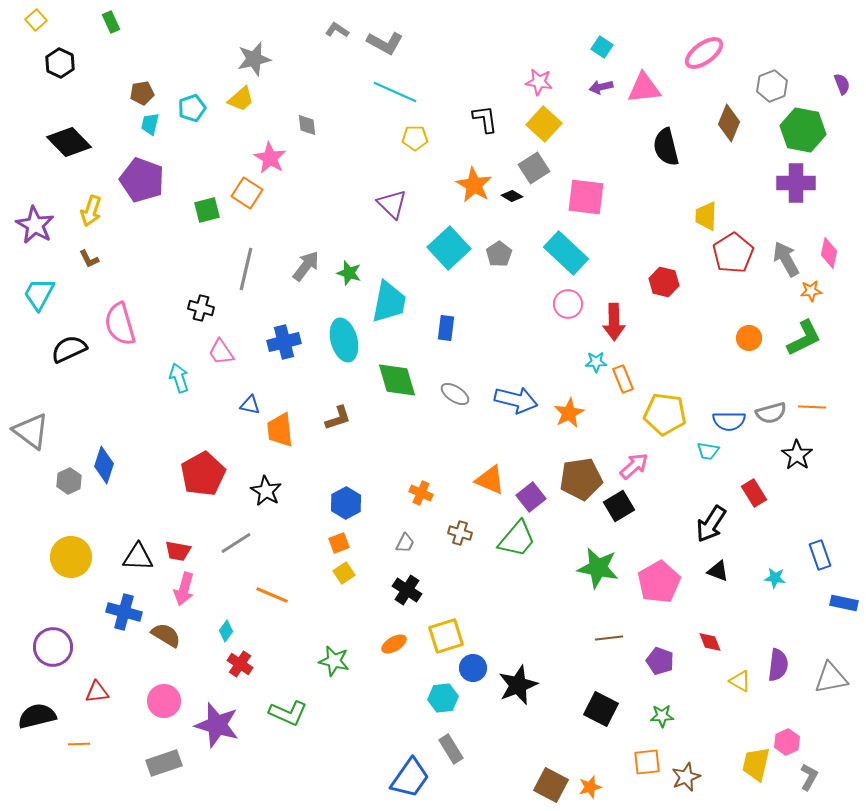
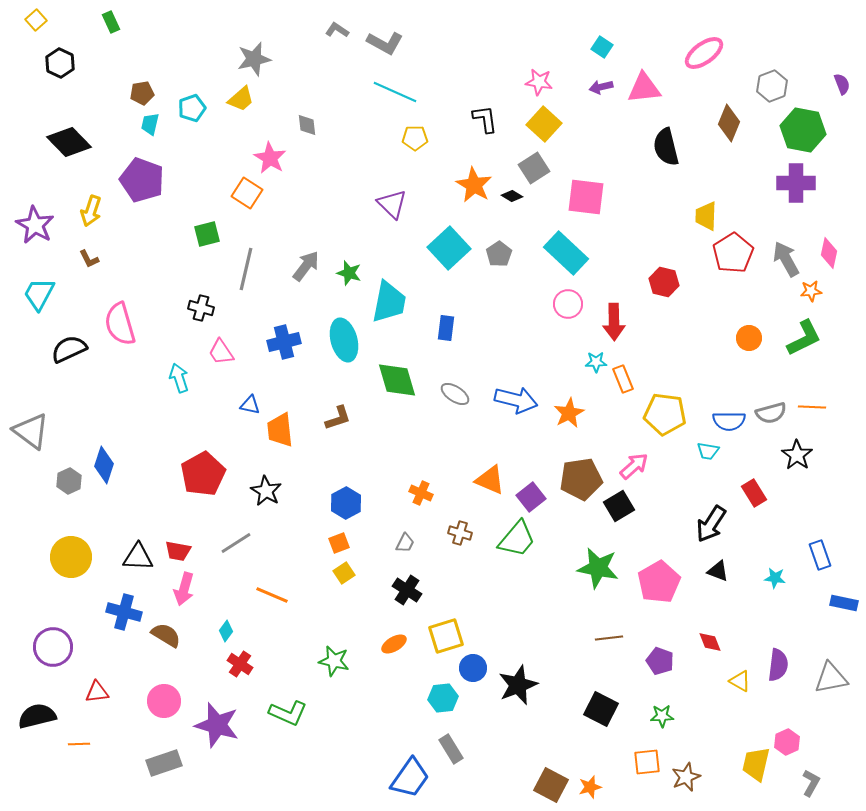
green square at (207, 210): moved 24 px down
gray L-shape at (809, 777): moved 2 px right, 6 px down
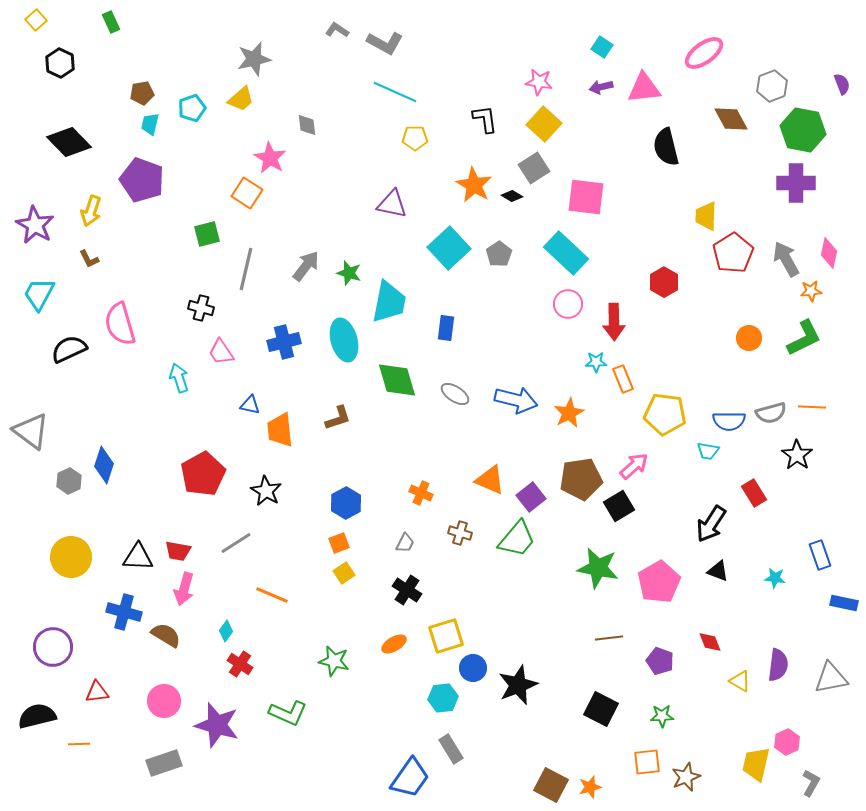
brown diamond at (729, 123): moved 2 px right, 4 px up; rotated 51 degrees counterclockwise
purple triangle at (392, 204): rotated 32 degrees counterclockwise
red hexagon at (664, 282): rotated 16 degrees clockwise
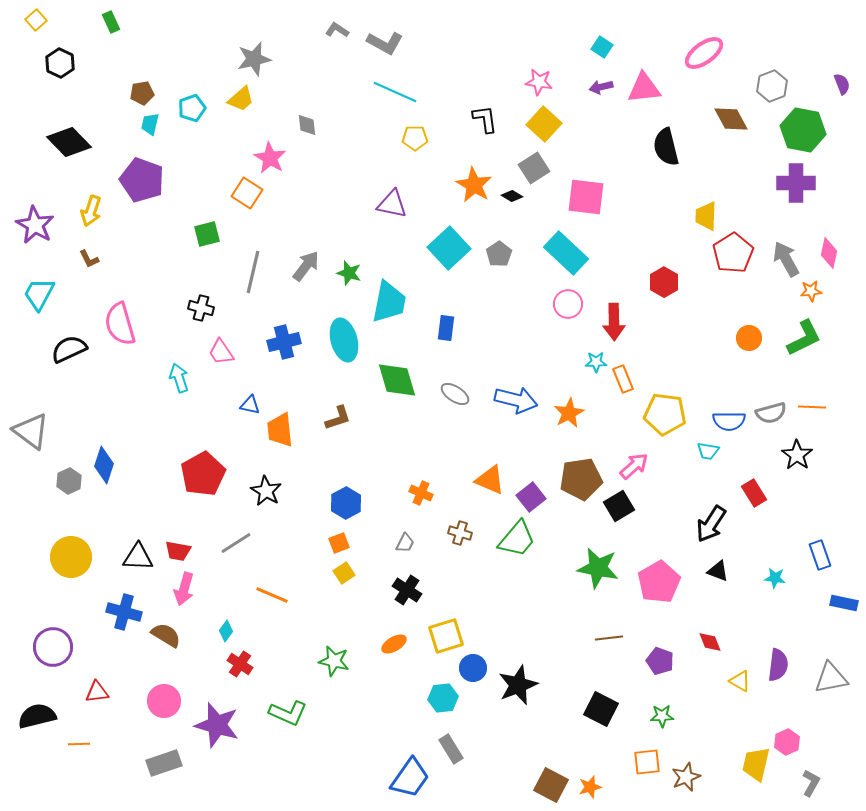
gray line at (246, 269): moved 7 px right, 3 px down
